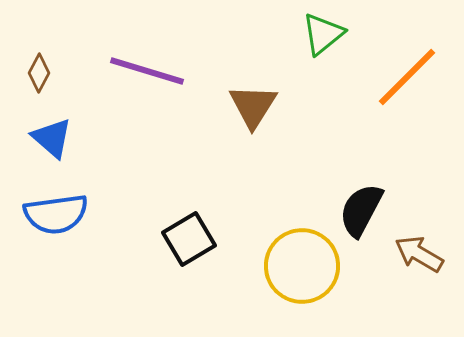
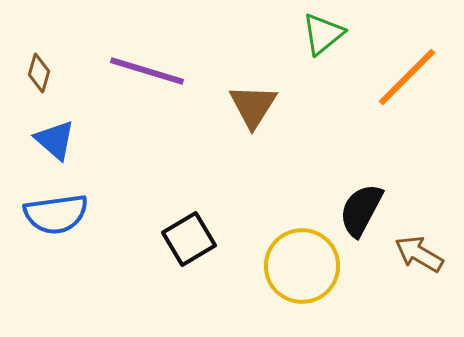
brown diamond: rotated 12 degrees counterclockwise
blue triangle: moved 3 px right, 2 px down
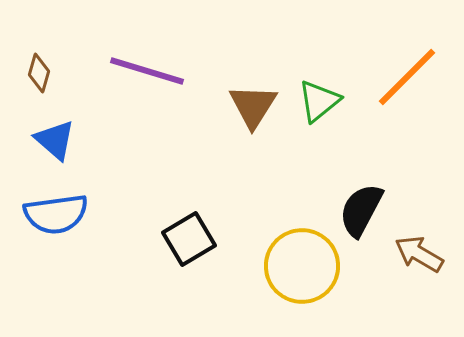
green triangle: moved 4 px left, 67 px down
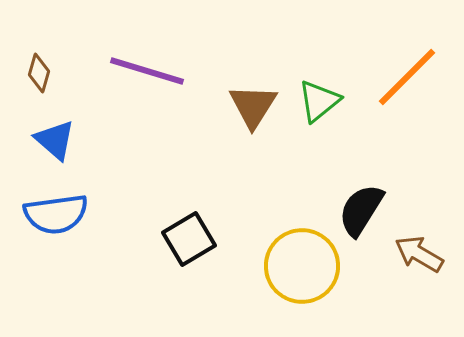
black semicircle: rotated 4 degrees clockwise
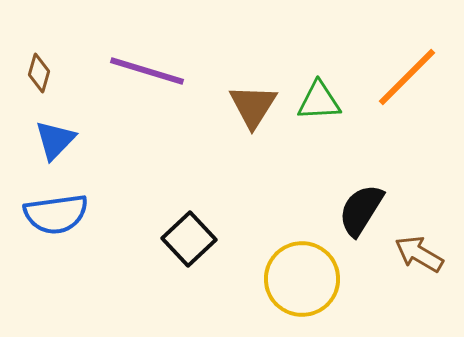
green triangle: rotated 36 degrees clockwise
blue triangle: rotated 33 degrees clockwise
black square: rotated 12 degrees counterclockwise
yellow circle: moved 13 px down
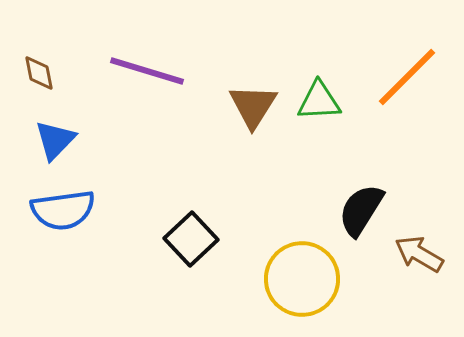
brown diamond: rotated 27 degrees counterclockwise
blue semicircle: moved 7 px right, 4 px up
black square: moved 2 px right
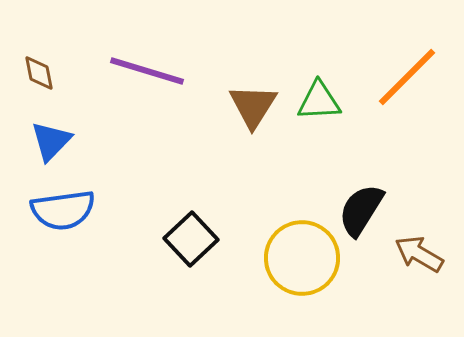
blue triangle: moved 4 px left, 1 px down
yellow circle: moved 21 px up
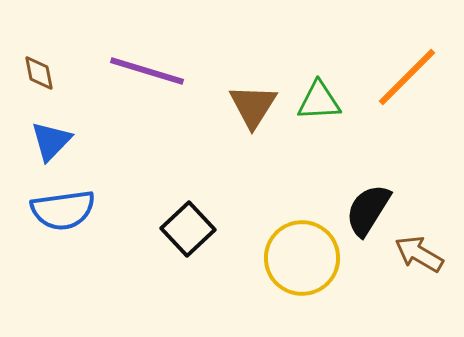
black semicircle: moved 7 px right
black square: moved 3 px left, 10 px up
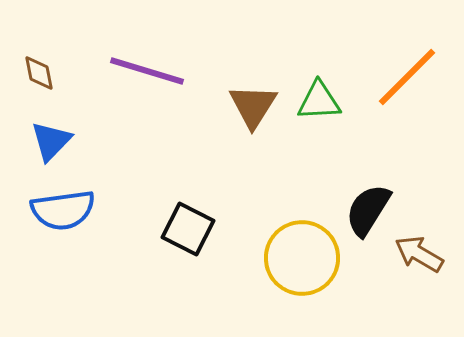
black square: rotated 20 degrees counterclockwise
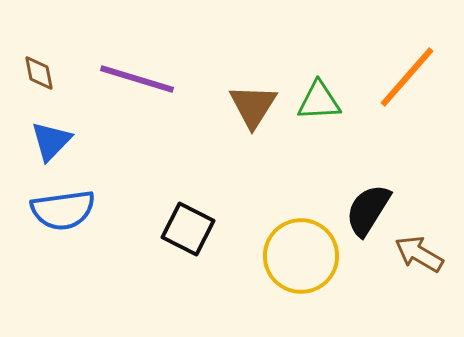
purple line: moved 10 px left, 8 px down
orange line: rotated 4 degrees counterclockwise
yellow circle: moved 1 px left, 2 px up
